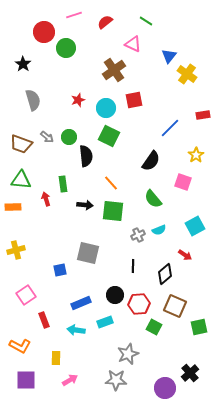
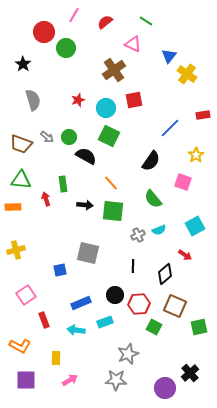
pink line at (74, 15): rotated 42 degrees counterclockwise
black semicircle at (86, 156): rotated 55 degrees counterclockwise
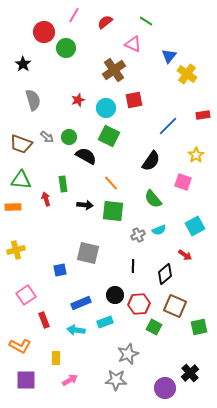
blue line at (170, 128): moved 2 px left, 2 px up
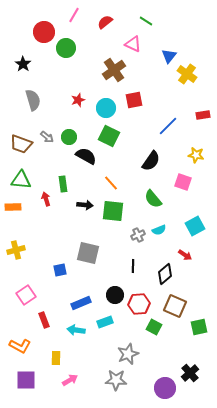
yellow star at (196, 155): rotated 28 degrees counterclockwise
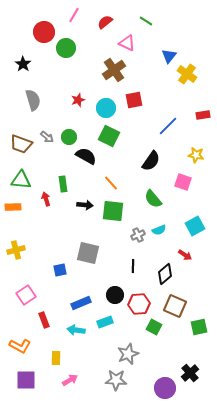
pink triangle at (133, 44): moved 6 px left, 1 px up
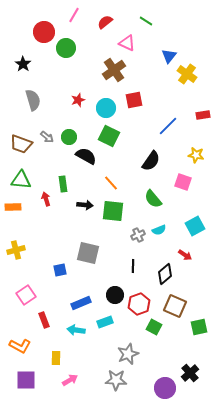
red hexagon at (139, 304): rotated 15 degrees counterclockwise
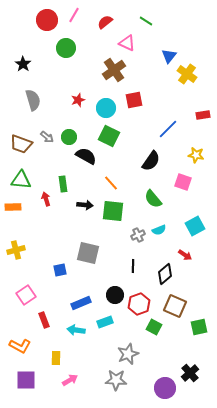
red circle at (44, 32): moved 3 px right, 12 px up
blue line at (168, 126): moved 3 px down
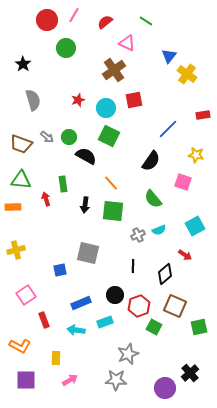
black arrow at (85, 205): rotated 91 degrees clockwise
red hexagon at (139, 304): moved 2 px down
